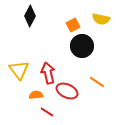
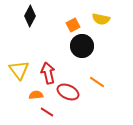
red ellipse: moved 1 px right, 1 px down
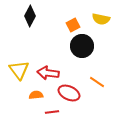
red arrow: rotated 70 degrees counterclockwise
red ellipse: moved 1 px right, 1 px down
red line: moved 5 px right; rotated 40 degrees counterclockwise
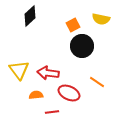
black diamond: rotated 20 degrees clockwise
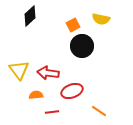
orange line: moved 2 px right, 29 px down
red ellipse: moved 3 px right, 2 px up; rotated 45 degrees counterclockwise
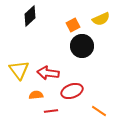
yellow semicircle: rotated 36 degrees counterclockwise
red line: moved 1 px left, 1 px up
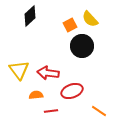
yellow semicircle: moved 11 px left; rotated 72 degrees clockwise
orange square: moved 3 px left
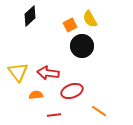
yellow semicircle: rotated 12 degrees clockwise
yellow triangle: moved 1 px left, 2 px down
red line: moved 3 px right, 4 px down
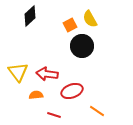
red arrow: moved 1 px left, 1 px down
orange line: moved 2 px left
red line: rotated 24 degrees clockwise
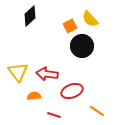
yellow semicircle: rotated 12 degrees counterclockwise
orange square: moved 1 px down
orange semicircle: moved 2 px left, 1 px down
